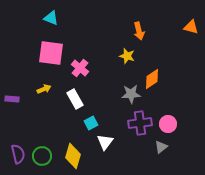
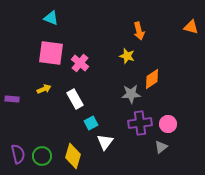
pink cross: moved 5 px up
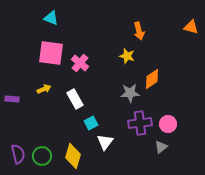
gray star: moved 1 px left, 1 px up
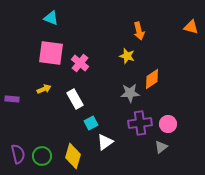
white triangle: rotated 18 degrees clockwise
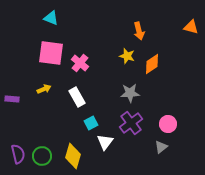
orange diamond: moved 15 px up
white rectangle: moved 2 px right, 2 px up
purple cross: moved 9 px left; rotated 30 degrees counterclockwise
white triangle: rotated 18 degrees counterclockwise
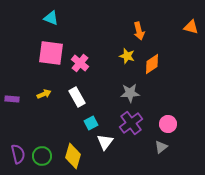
yellow arrow: moved 5 px down
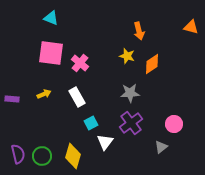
pink circle: moved 6 px right
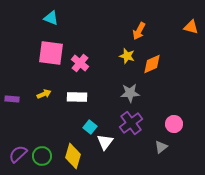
orange arrow: rotated 42 degrees clockwise
orange diamond: rotated 10 degrees clockwise
white rectangle: rotated 60 degrees counterclockwise
cyan square: moved 1 px left, 4 px down; rotated 24 degrees counterclockwise
purple semicircle: rotated 120 degrees counterclockwise
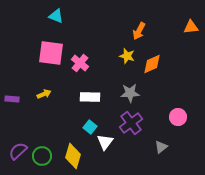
cyan triangle: moved 5 px right, 2 px up
orange triangle: rotated 21 degrees counterclockwise
white rectangle: moved 13 px right
pink circle: moved 4 px right, 7 px up
purple semicircle: moved 3 px up
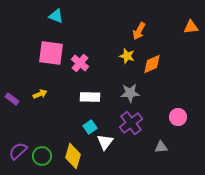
yellow arrow: moved 4 px left
purple rectangle: rotated 32 degrees clockwise
cyan square: rotated 16 degrees clockwise
gray triangle: rotated 32 degrees clockwise
